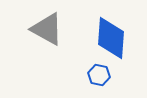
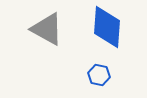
blue diamond: moved 4 px left, 11 px up
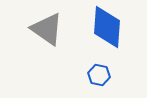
gray triangle: rotated 6 degrees clockwise
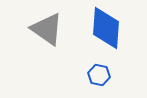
blue diamond: moved 1 px left, 1 px down
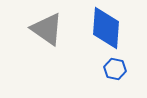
blue hexagon: moved 16 px right, 6 px up
